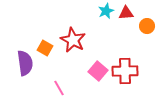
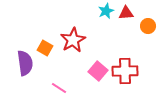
orange circle: moved 1 px right
red star: rotated 15 degrees clockwise
pink line: rotated 28 degrees counterclockwise
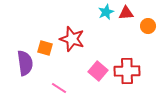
cyan star: moved 1 px down
red star: moved 1 px left, 1 px up; rotated 25 degrees counterclockwise
orange square: rotated 14 degrees counterclockwise
red cross: moved 2 px right
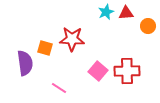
red star: rotated 15 degrees counterclockwise
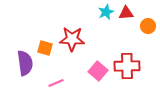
red cross: moved 5 px up
pink line: moved 3 px left, 5 px up; rotated 56 degrees counterclockwise
